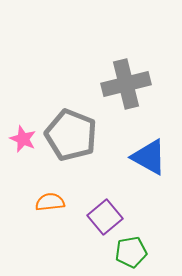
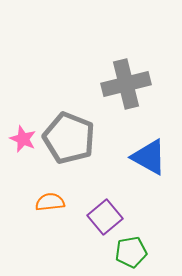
gray pentagon: moved 2 px left, 3 px down
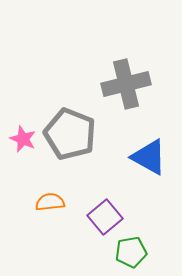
gray pentagon: moved 1 px right, 4 px up
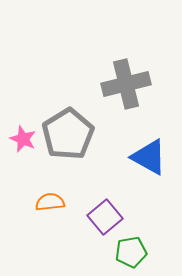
gray pentagon: moved 2 px left; rotated 18 degrees clockwise
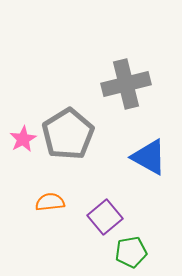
pink star: rotated 20 degrees clockwise
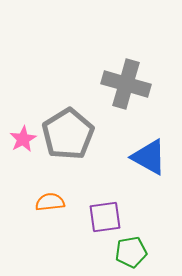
gray cross: rotated 30 degrees clockwise
purple square: rotated 32 degrees clockwise
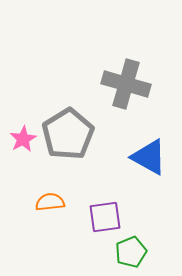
green pentagon: rotated 12 degrees counterclockwise
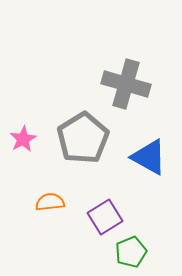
gray pentagon: moved 15 px right, 4 px down
purple square: rotated 24 degrees counterclockwise
